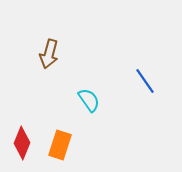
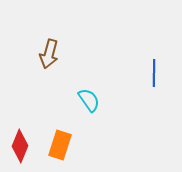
blue line: moved 9 px right, 8 px up; rotated 36 degrees clockwise
red diamond: moved 2 px left, 3 px down
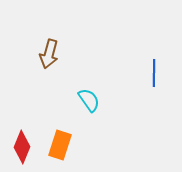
red diamond: moved 2 px right, 1 px down
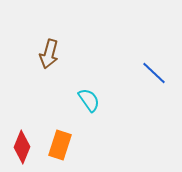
blue line: rotated 48 degrees counterclockwise
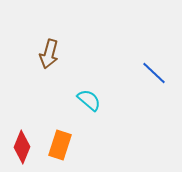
cyan semicircle: rotated 15 degrees counterclockwise
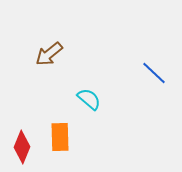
brown arrow: rotated 36 degrees clockwise
cyan semicircle: moved 1 px up
orange rectangle: moved 8 px up; rotated 20 degrees counterclockwise
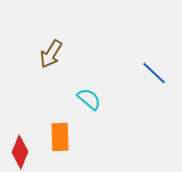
brown arrow: moved 2 px right; rotated 20 degrees counterclockwise
red diamond: moved 2 px left, 5 px down
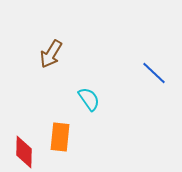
cyan semicircle: rotated 15 degrees clockwise
orange rectangle: rotated 8 degrees clockwise
red diamond: moved 4 px right; rotated 20 degrees counterclockwise
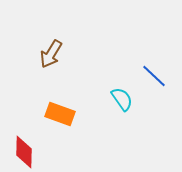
blue line: moved 3 px down
cyan semicircle: moved 33 px right
orange rectangle: moved 23 px up; rotated 76 degrees counterclockwise
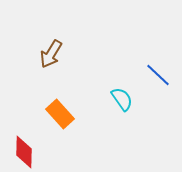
blue line: moved 4 px right, 1 px up
orange rectangle: rotated 28 degrees clockwise
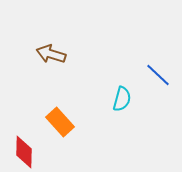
brown arrow: rotated 76 degrees clockwise
cyan semicircle: rotated 50 degrees clockwise
orange rectangle: moved 8 px down
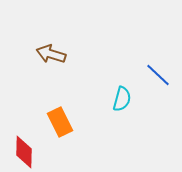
orange rectangle: rotated 16 degrees clockwise
